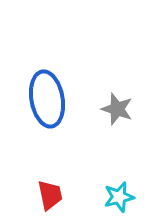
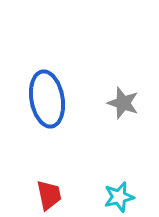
gray star: moved 6 px right, 6 px up
red trapezoid: moved 1 px left
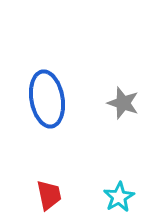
cyan star: rotated 16 degrees counterclockwise
